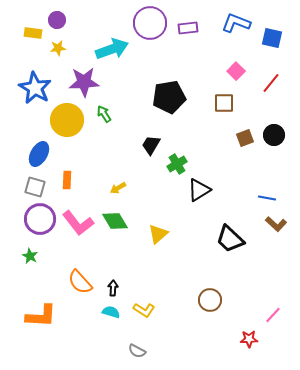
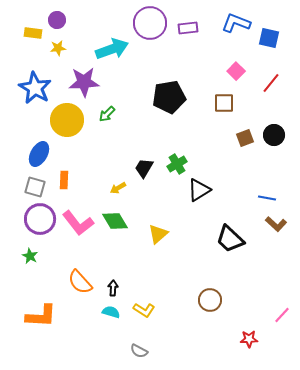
blue square at (272, 38): moved 3 px left
green arrow at (104, 114): moved 3 px right; rotated 102 degrees counterclockwise
black trapezoid at (151, 145): moved 7 px left, 23 px down
orange rectangle at (67, 180): moved 3 px left
pink line at (273, 315): moved 9 px right
gray semicircle at (137, 351): moved 2 px right
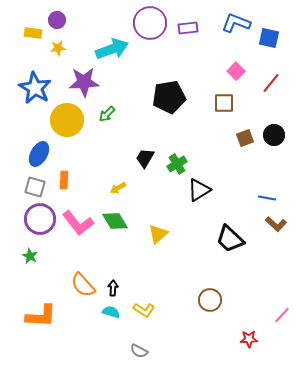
black trapezoid at (144, 168): moved 1 px right, 10 px up
orange semicircle at (80, 282): moved 3 px right, 3 px down
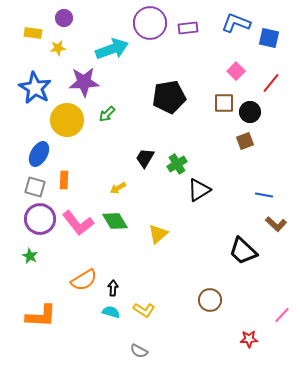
purple circle at (57, 20): moved 7 px right, 2 px up
black circle at (274, 135): moved 24 px left, 23 px up
brown square at (245, 138): moved 3 px down
blue line at (267, 198): moved 3 px left, 3 px up
black trapezoid at (230, 239): moved 13 px right, 12 px down
orange semicircle at (83, 285): moved 1 px right, 5 px up; rotated 80 degrees counterclockwise
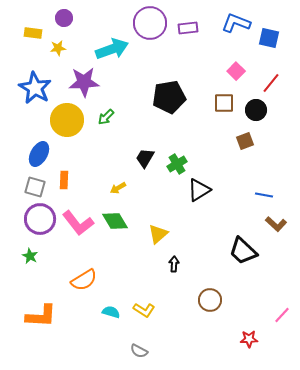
black circle at (250, 112): moved 6 px right, 2 px up
green arrow at (107, 114): moved 1 px left, 3 px down
black arrow at (113, 288): moved 61 px right, 24 px up
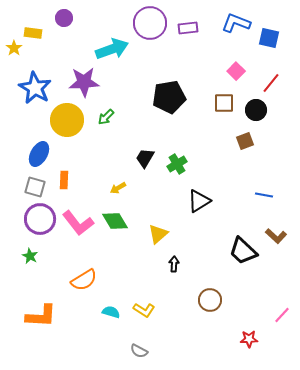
yellow star at (58, 48): moved 44 px left; rotated 28 degrees counterclockwise
black triangle at (199, 190): moved 11 px down
brown L-shape at (276, 224): moved 12 px down
